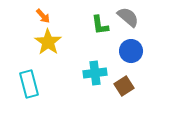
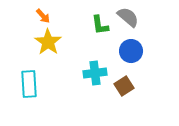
cyan rectangle: rotated 12 degrees clockwise
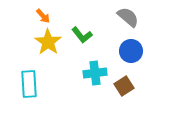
green L-shape: moved 18 px left, 10 px down; rotated 30 degrees counterclockwise
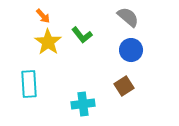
blue circle: moved 1 px up
cyan cross: moved 12 px left, 31 px down
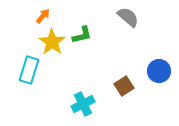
orange arrow: rotated 98 degrees counterclockwise
green L-shape: rotated 65 degrees counterclockwise
yellow star: moved 4 px right
blue circle: moved 28 px right, 21 px down
cyan rectangle: moved 14 px up; rotated 20 degrees clockwise
cyan cross: rotated 20 degrees counterclockwise
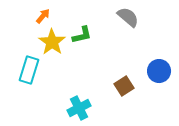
cyan cross: moved 4 px left, 4 px down
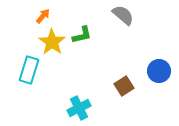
gray semicircle: moved 5 px left, 2 px up
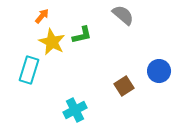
orange arrow: moved 1 px left
yellow star: rotated 8 degrees counterclockwise
cyan cross: moved 4 px left, 2 px down
